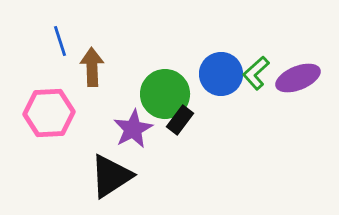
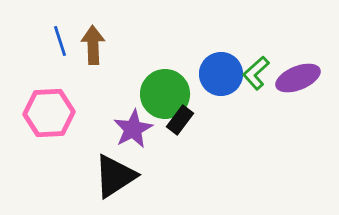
brown arrow: moved 1 px right, 22 px up
black triangle: moved 4 px right
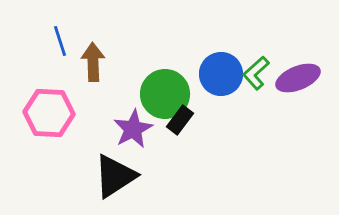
brown arrow: moved 17 px down
pink hexagon: rotated 6 degrees clockwise
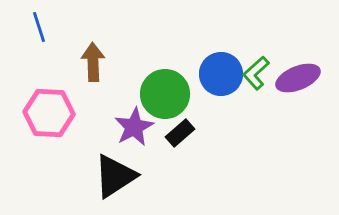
blue line: moved 21 px left, 14 px up
black rectangle: moved 13 px down; rotated 12 degrees clockwise
purple star: moved 1 px right, 2 px up
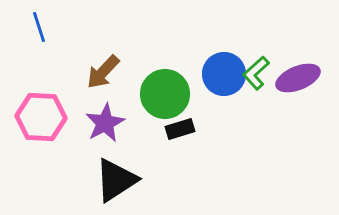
brown arrow: moved 10 px right, 10 px down; rotated 135 degrees counterclockwise
blue circle: moved 3 px right
pink hexagon: moved 8 px left, 4 px down
purple star: moved 29 px left, 4 px up
black rectangle: moved 4 px up; rotated 24 degrees clockwise
black triangle: moved 1 px right, 4 px down
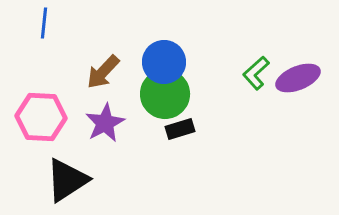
blue line: moved 5 px right, 4 px up; rotated 24 degrees clockwise
blue circle: moved 60 px left, 12 px up
black triangle: moved 49 px left
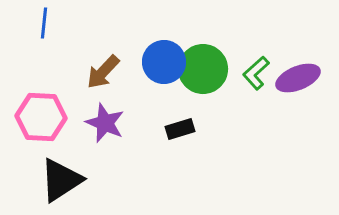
green circle: moved 38 px right, 25 px up
purple star: rotated 21 degrees counterclockwise
black triangle: moved 6 px left
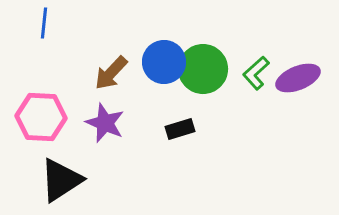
brown arrow: moved 8 px right, 1 px down
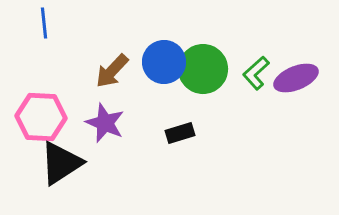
blue line: rotated 12 degrees counterclockwise
brown arrow: moved 1 px right, 2 px up
purple ellipse: moved 2 px left
black rectangle: moved 4 px down
black triangle: moved 17 px up
